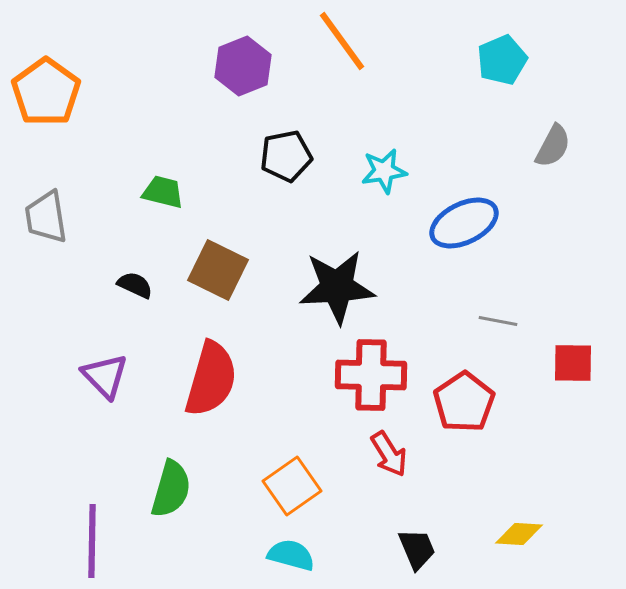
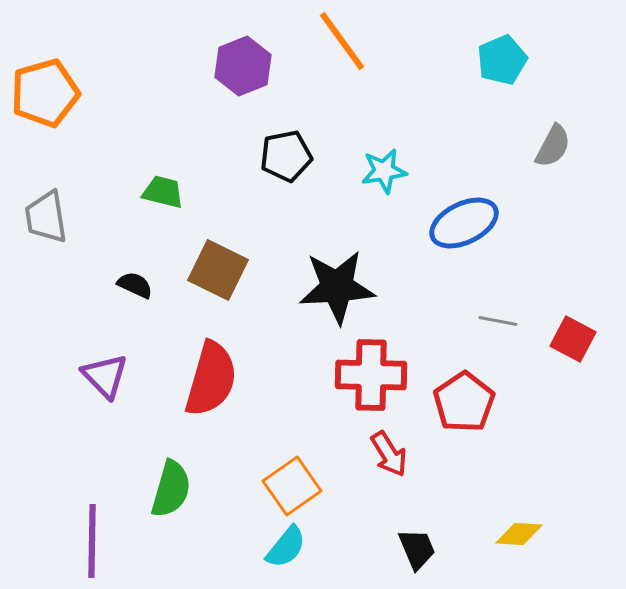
orange pentagon: moved 1 px left, 1 px down; rotated 20 degrees clockwise
red square: moved 24 px up; rotated 27 degrees clockwise
cyan semicircle: moved 5 px left, 8 px up; rotated 114 degrees clockwise
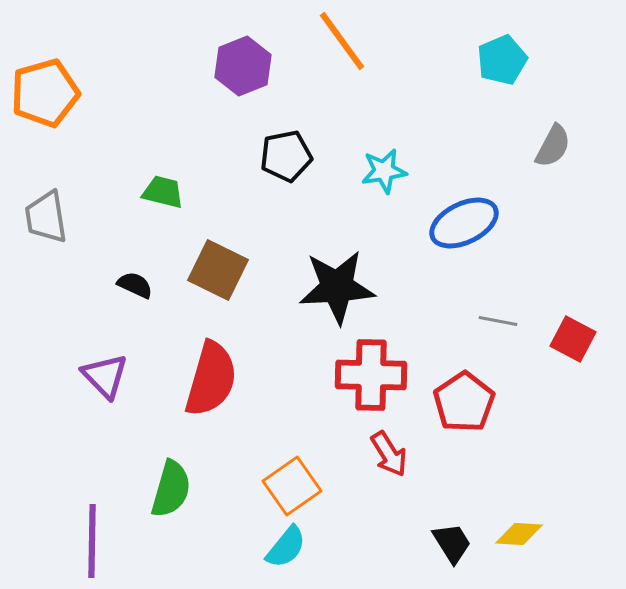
black trapezoid: moved 35 px right, 6 px up; rotated 9 degrees counterclockwise
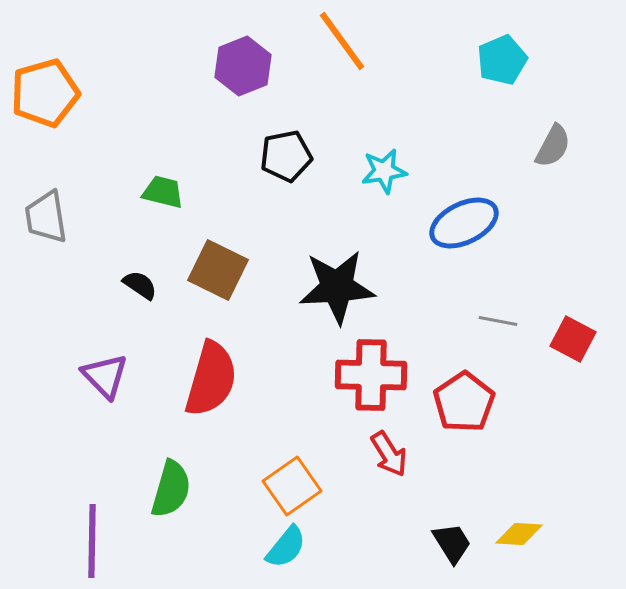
black semicircle: moved 5 px right; rotated 9 degrees clockwise
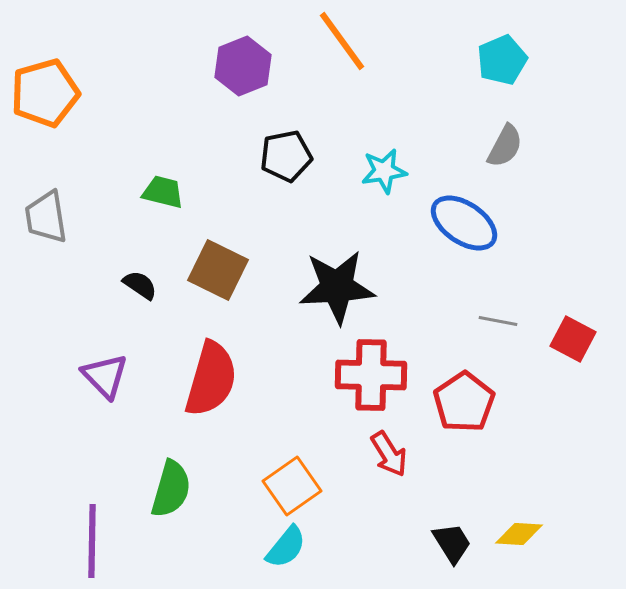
gray semicircle: moved 48 px left
blue ellipse: rotated 60 degrees clockwise
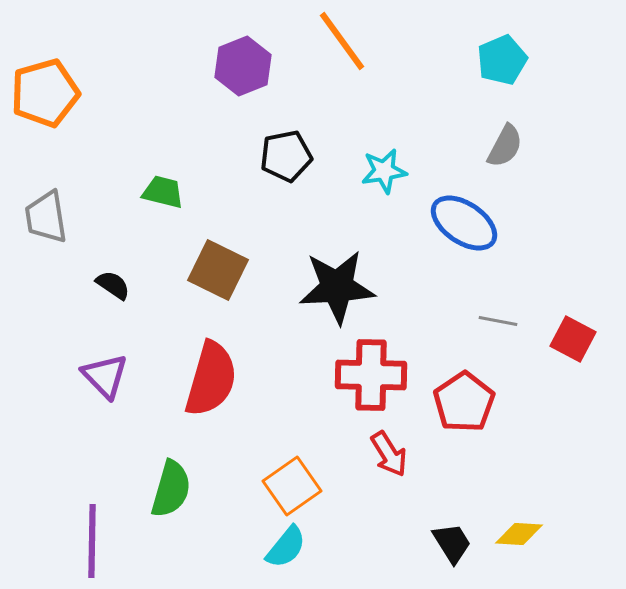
black semicircle: moved 27 px left
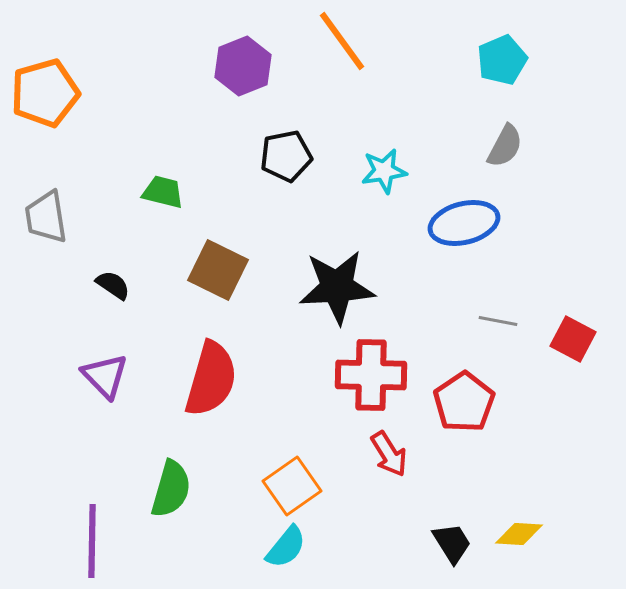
blue ellipse: rotated 48 degrees counterclockwise
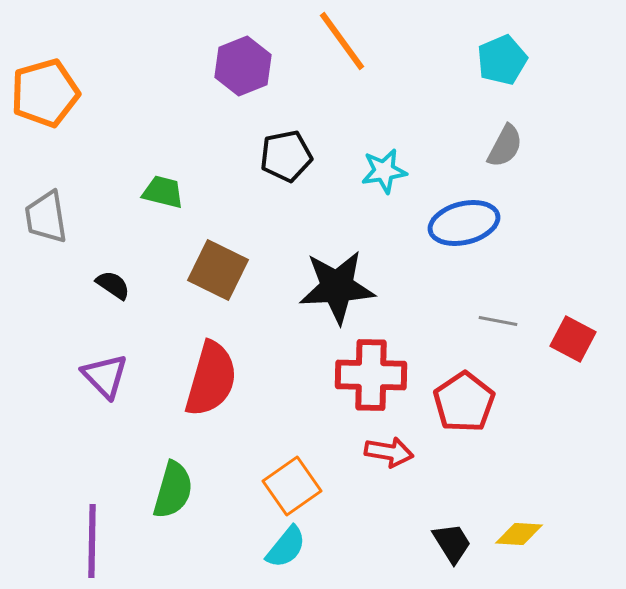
red arrow: moved 2 px up; rotated 48 degrees counterclockwise
green semicircle: moved 2 px right, 1 px down
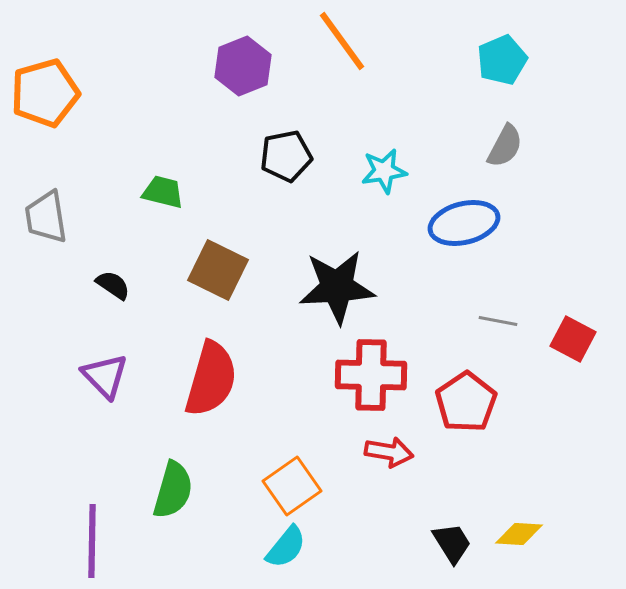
red pentagon: moved 2 px right
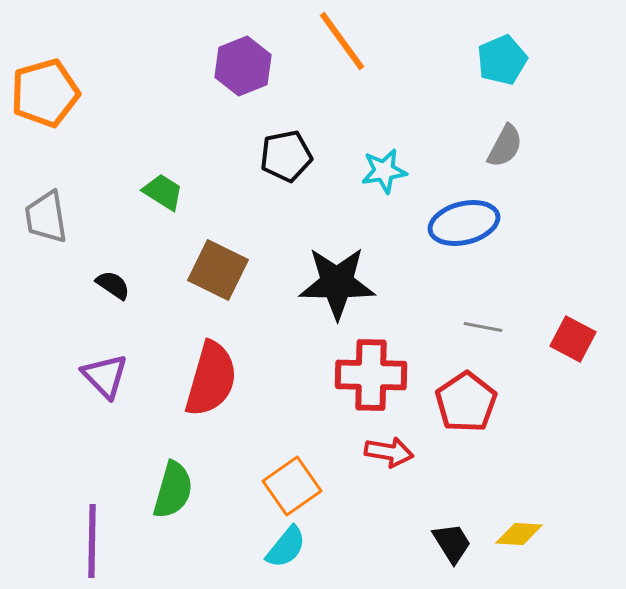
green trapezoid: rotated 18 degrees clockwise
black star: moved 4 px up; rotated 4 degrees clockwise
gray line: moved 15 px left, 6 px down
